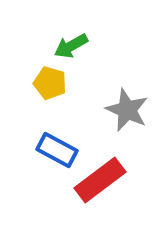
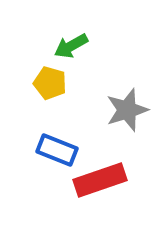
gray star: rotated 30 degrees clockwise
blue rectangle: rotated 6 degrees counterclockwise
red rectangle: rotated 18 degrees clockwise
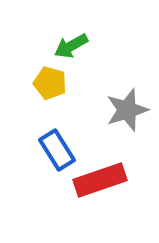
blue rectangle: rotated 36 degrees clockwise
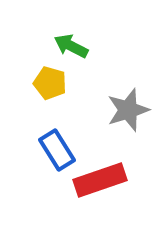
green arrow: rotated 56 degrees clockwise
gray star: moved 1 px right
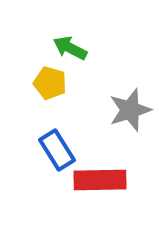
green arrow: moved 1 px left, 2 px down
gray star: moved 2 px right
red rectangle: rotated 18 degrees clockwise
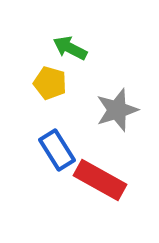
gray star: moved 13 px left
red rectangle: rotated 30 degrees clockwise
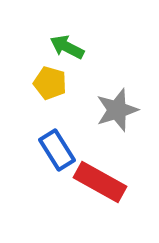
green arrow: moved 3 px left, 1 px up
red rectangle: moved 2 px down
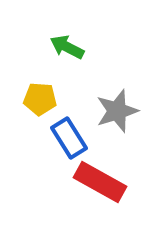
yellow pentagon: moved 10 px left, 16 px down; rotated 12 degrees counterclockwise
gray star: moved 1 px down
blue rectangle: moved 12 px right, 12 px up
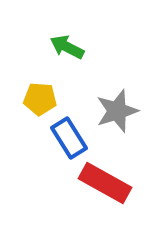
red rectangle: moved 5 px right, 1 px down
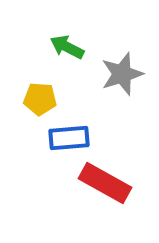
gray star: moved 5 px right, 37 px up
blue rectangle: rotated 63 degrees counterclockwise
